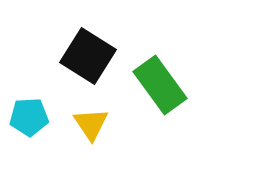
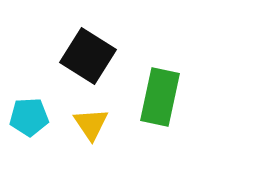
green rectangle: moved 12 px down; rotated 48 degrees clockwise
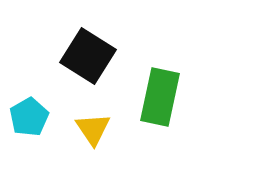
cyan pentagon: rotated 27 degrees counterclockwise
yellow triangle: moved 2 px right, 5 px down
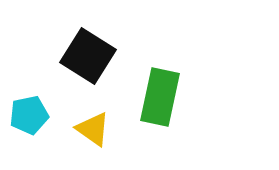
cyan pentagon: moved 2 px up; rotated 18 degrees clockwise
yellow triangle: rotated 21 degrees counterclockwise
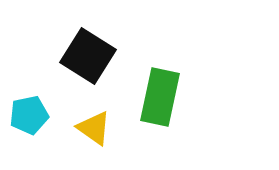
yellow triangle: moved 1 px right, 1 px up
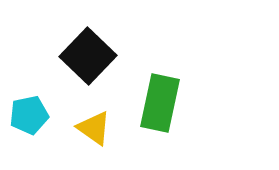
black square: rotated 12 degrees clockwise
green rectangle: moved 6 px down
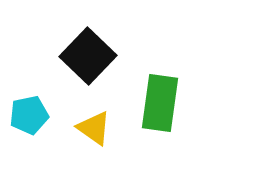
green rectangle: rotated 4 degrees counterclockwise
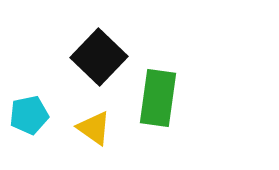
black square: moved 11 px right, 1 px down
green rectangle: moved 2 px left, 5 px up
